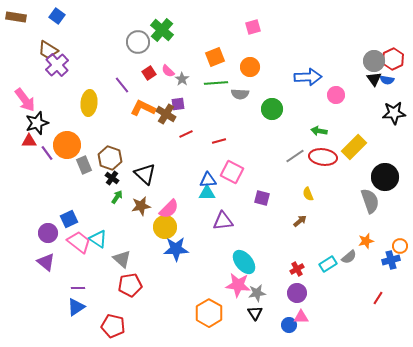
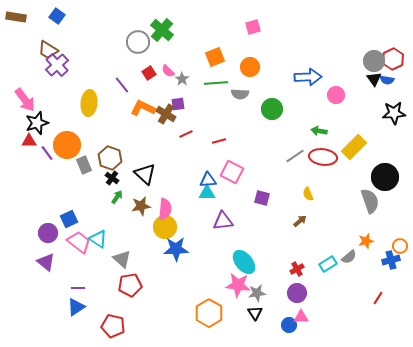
pink semicircle at (169, 209): moved 4 px left; rotated 40 degrees counterclockwise
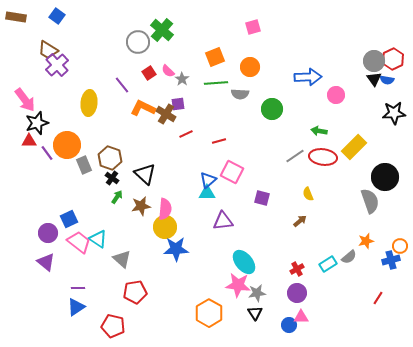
blue triangle at (208, 180): rotated 36 degrees counterclockwise
red pentagon at (130, 285): moved 5 px right, 7 px down
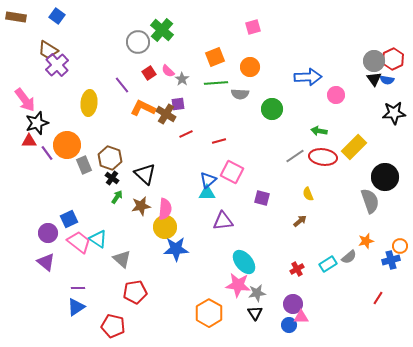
purple circle at (297, 293): moved 4 px left, 11 px down
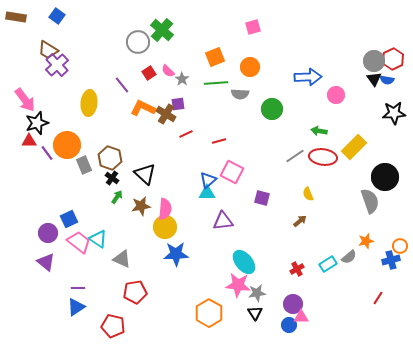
blue star at (176, 249): moved 5 px down
gray triangle at (122, 259): rotated 18 degrees counterclockwise
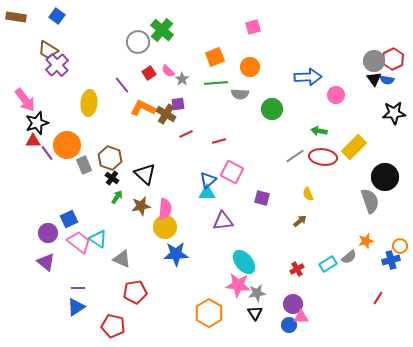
red triangle at (29, 141): moved 4 px right
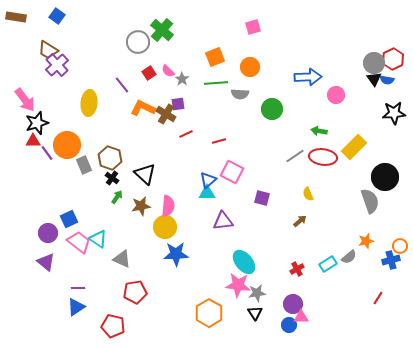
gray circle at (374, 61): moved 2 px down
pink semicircle at (165, 209): moved 3 px right, 3 px up
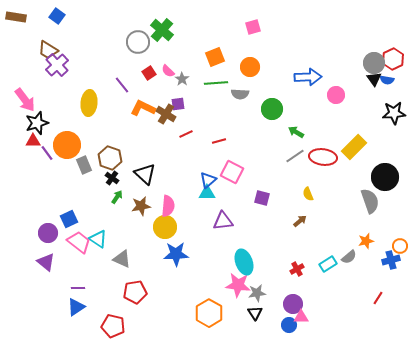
green arrow at (319, 131): moved 23 px left, 1 px down; rotated 21 degrees clockwise
cyan ellipse at (244, 262): rotated 20 degrees clockwise
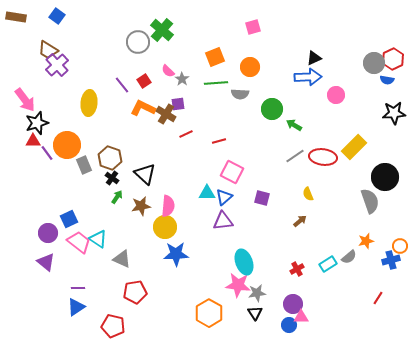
red square at (149, 73): moved 5 px left, 8 px down
black triangle at (374, 79): moved 60 px left, 21 px up; rotated 42 degrees clockwise
green arrow at (296, 132): moved 2 px left, 7 px up
blue triangle at (208, 180): moved 16 px right, 17 px down
